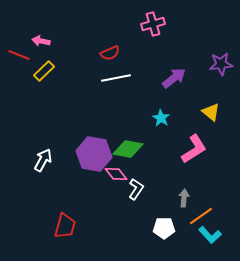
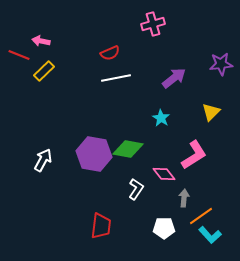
yellow triangle: rotated 36 degrees clockwise
pink L-shape: moved 6 px down
pink diamond: moved 48 px right
red trapezoid: moved 36 px right; rotated 8 degrees counterclockwise
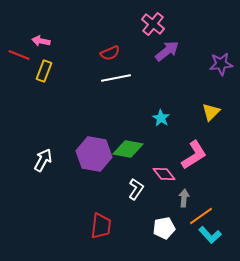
pink cross: rotated 35 degrees counterclockwise
yellow rectangle: rotated 25 degrees counterclockwise
purple arrow: moved 7 px left, 27 px up
white pentagon: rotated 10 degrees counterclockwise
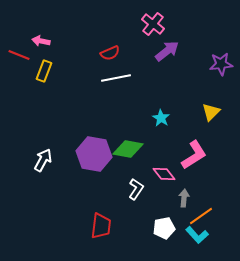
cyan L-shape: moved 13 px left
